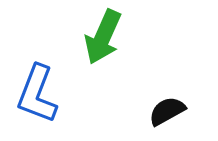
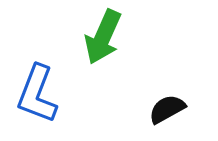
black semicircle: moved 2 px up
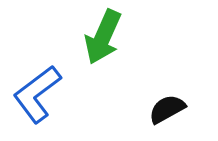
blue L-shape: rotated 32 degrees clockwise
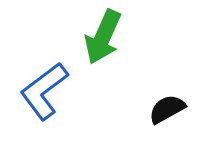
blue L-shape: moved 7 px right, 3 px up
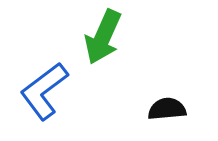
black semicircle: rotated 24 degrees clockwise
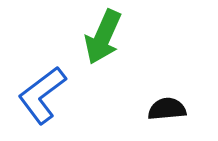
blue L-shape: moved 2 px left, 4 px down
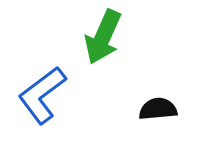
black semicircle: moved 9 px left
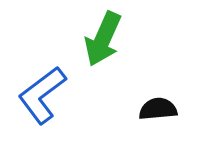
green arrow: moved 2 px down
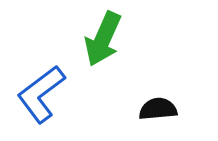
blue L-shape: moved 1 px left, 1 px up
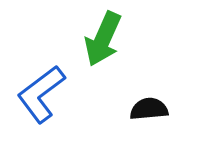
black semicircle: moved 9 px left
